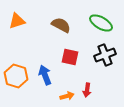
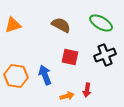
orange triangle: moved 4 px left, 4 px down
orange hexagon: rotated 10 degrees counterclockwise
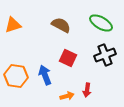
red square: moved 2 px left, 1 px down; rotated 12 degrees clockwise
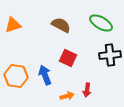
black cross: moved 5 px right; rotated 15 degrees clockwise
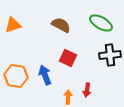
orange arrow: moved 1 px right, 1 px down; rotated 72 degrees counterclockwise
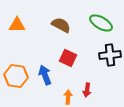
orange triangle: moved 4 px right; rotated 18 degrees clockwise
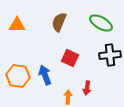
brown semicircle: moved 2 px left, 3 px up; rotated 96 degrees counterclockwise
red square: moved 2 px right
orange hexagon: moved 2 px right
red arrow: moved 2 px up
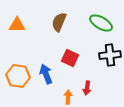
blue arrow: moved 1 px right, 1 px up
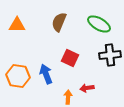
green ellipse: moved 2 px left, 1 px down
red arrow: rotated 72 degrees clockwise
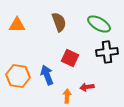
brown semicircle: rotated 138 degrees clockwise
black cross: moved 3 px left, 3 px up
blue arrow: moved 1 px right, 1 px down
red arrow: moved 1 px up
orange arrow: moved 1 px left, 1 px up
